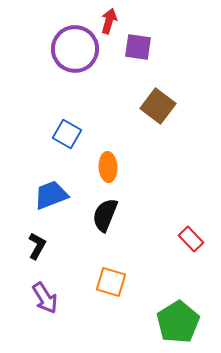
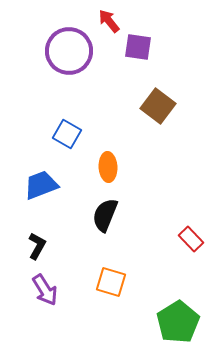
red arrow: rotated 55 degrees counterclockwise
purple circle: moved 6 px left, 2 px down
blue trapezoid: moved 10 px left, 10 px up
purple arrow: moved 8 px up
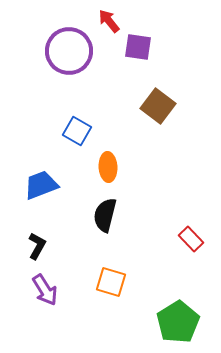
blue square: moved 10 px right, 3 px up
black semicircle: rotated 8 degrees counterclockwise
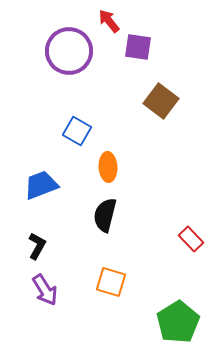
brown square: moved 3 px right, 5 px up
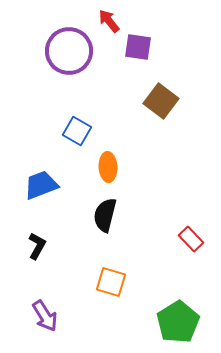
purple arrow: moved 26 px down
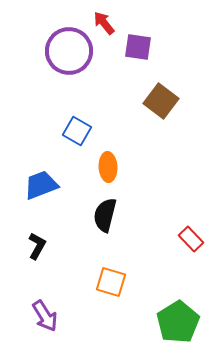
red arrow: moved 5 px left, 2 px down
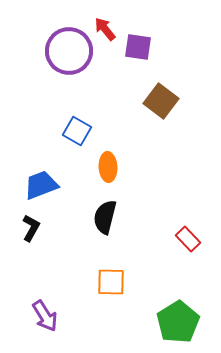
red arrow: moved 1 px right, 6 px down
black semicircle: moved 2 px down
red rectangle: moved 3 px left
black L-shape: moved 6 px left, 18 px up
orange square: rotated 16 degrees counterclockwise
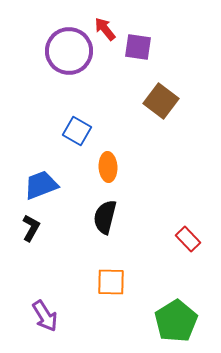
green pentagon: moved 2 px left, 1 px up
